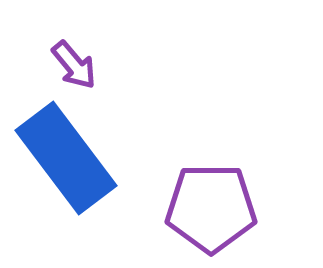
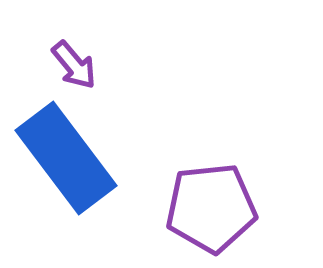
purple pentagon: rotated 6 degrees counterclockwise
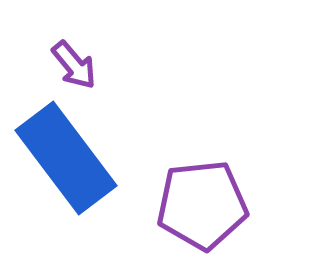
purple pentagon: moved 9 px left, 3 px up
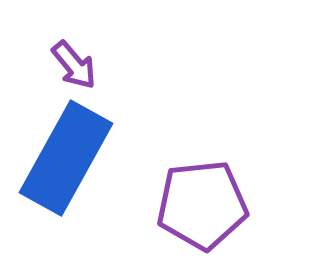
blue rectangle: rotated 66 degrees clockwise
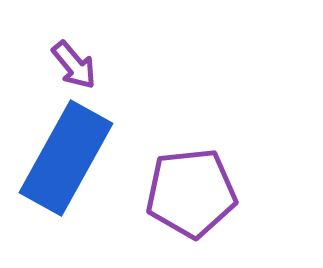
purple pentagon: moved 11 px left, 12 px up
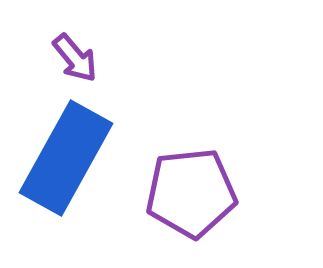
purple arrow: moved 1 px right, 7 px up
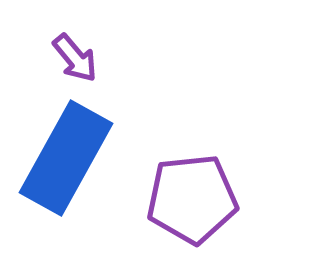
purple pentagon: moved 1 px right, 6 px down
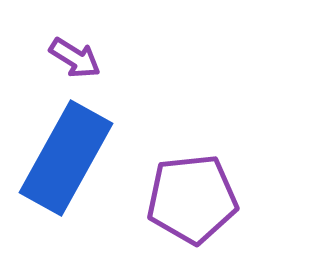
purple arrow: rotated 18 degrees counterclockwise
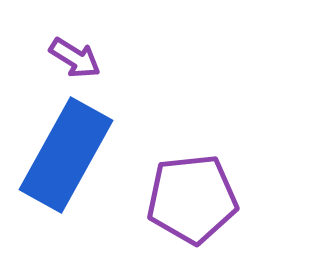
blue rectangle: moved 3 px up
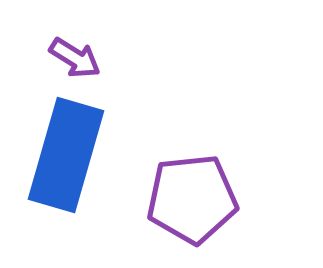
blue rectangle: rotated 13 degrees counterclockwise
